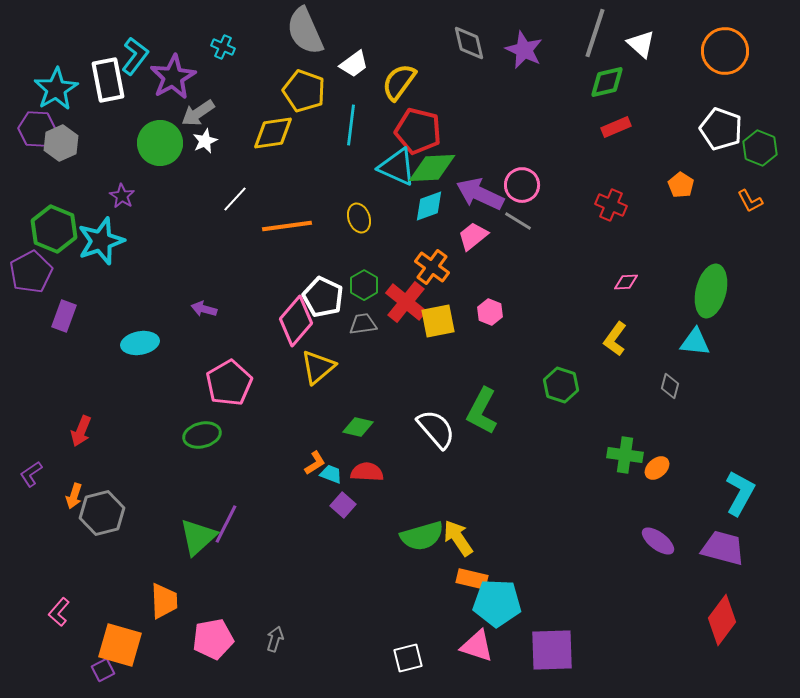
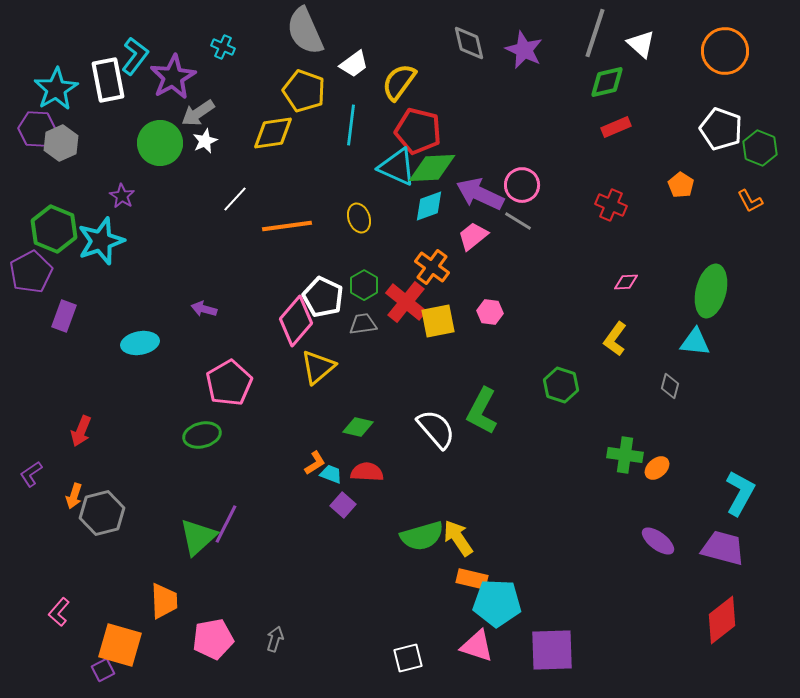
pink hexagon at (490, 312): rotated 15 degrees counterclockwise
red diamond at (722, 620): rotated 15 degrees clockwise
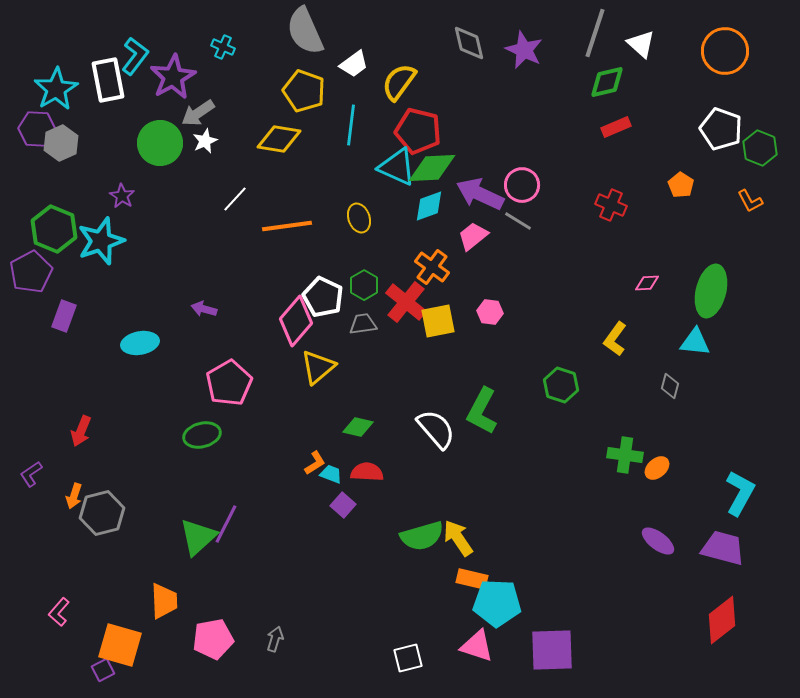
yellow diamond at (273, 133): moved 6 px right, 6 px down; rotated 18 degrees clockwise
pink diamond at (626, 282): moved 21 px right, 1 px down
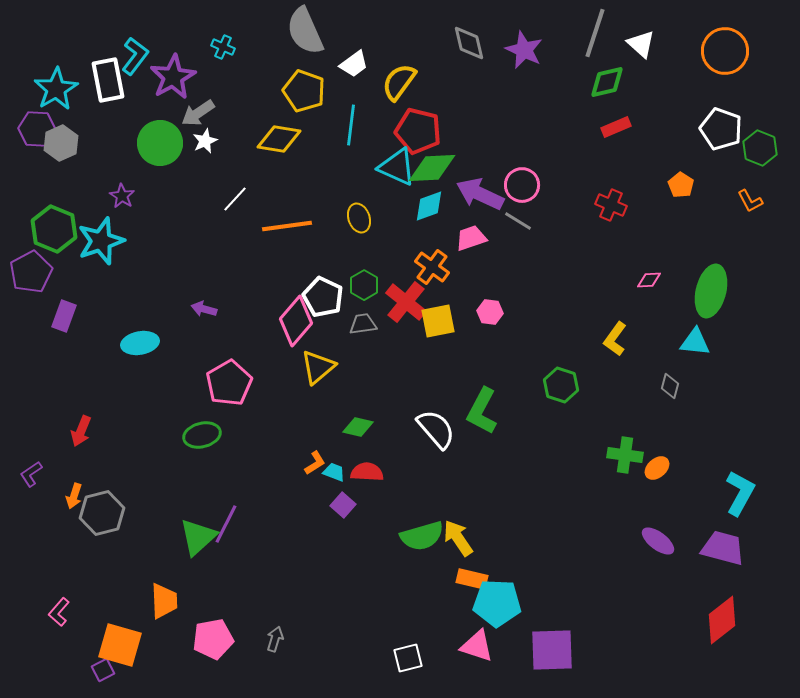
pink trapezoid at (473, 236): moved 2 px left, 2 px down; rotated 20 degrees clockwise
pink diamond at (647, 283): moved 2 px right, 3 px up
cyan trapezoid at (331, 474): moved 3 px right, 2 px up
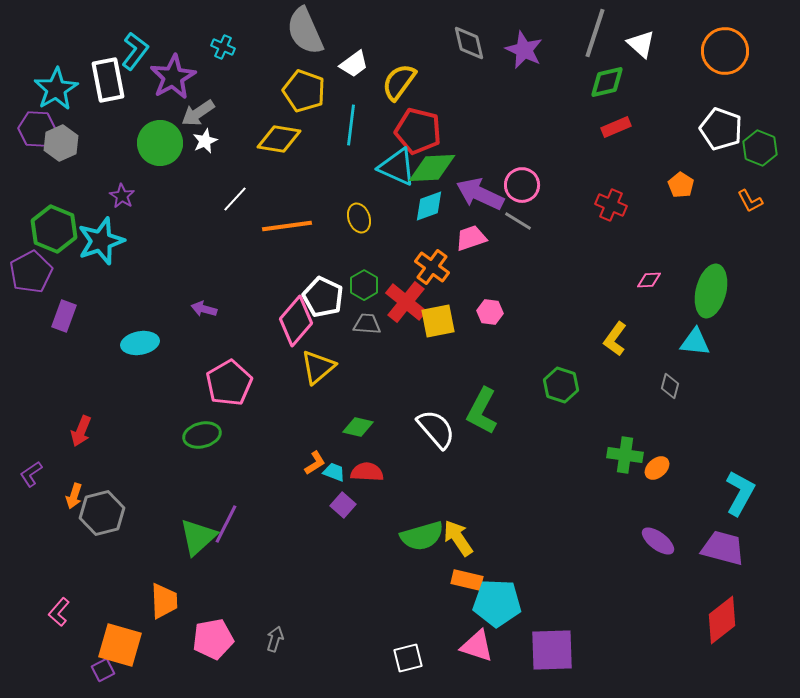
cyan L-shape at (135, 56): moved 5 px up
gray trapezoid at (363, 324): moved 4 px right; rotated 12 degrees clockwise
orange rectangle at (472, 579): moved 5 px left, 1 px down
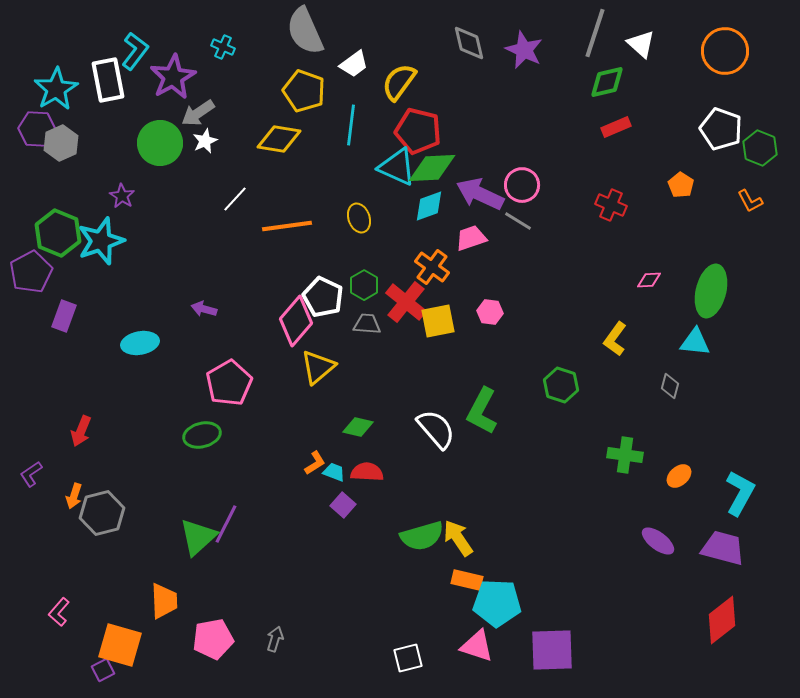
green hexagon at (54, 229): moved 4 px right, 4 px down
orange ellipse at (657, 468): moved 22 px right, 8 px down
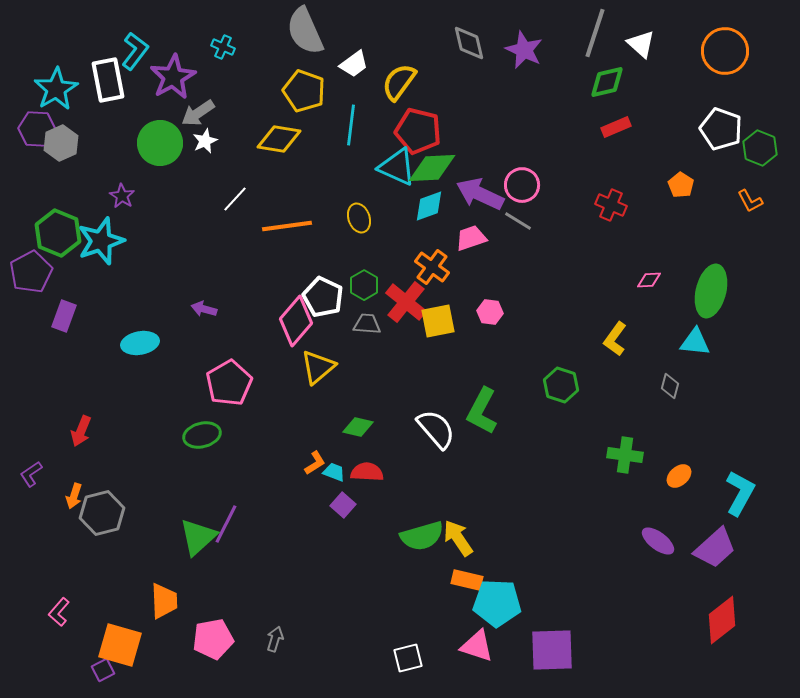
purple trapezoid at (723, 548): moved 8 px left; rotated 123 degrees clockwise
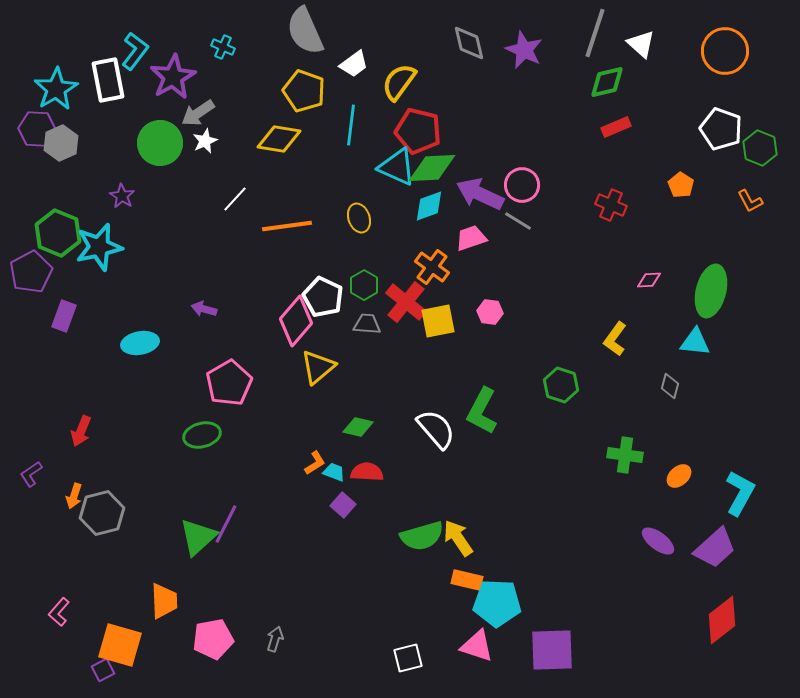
cyan star at (101, 241): moved 2 px left, 6 px down; rotated 6 degrees clockwise
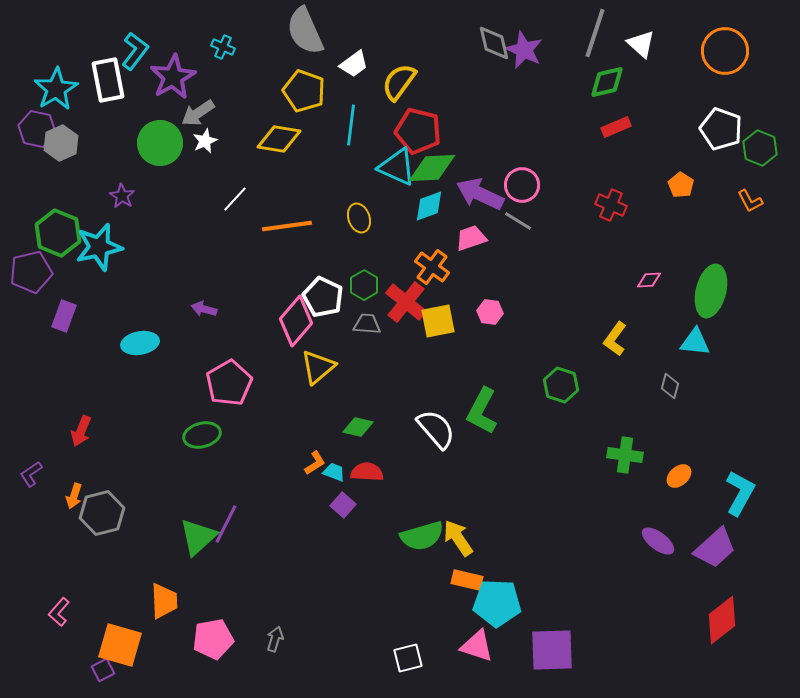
gray diamond at (469, 43): moved 25 px right
purple hexagon at (37, 129): rotated 9 degrees clockwise
purple pentagon at (31, 272): rotated 15 degrees clockwise
